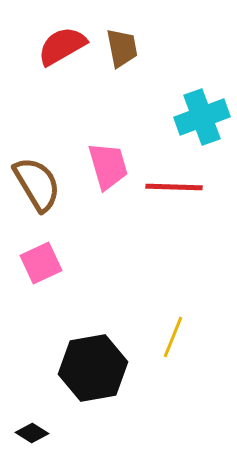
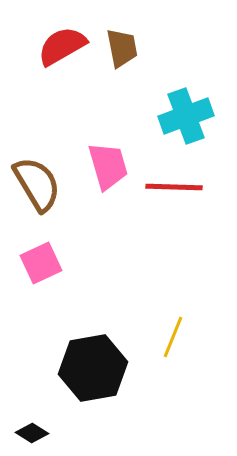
cyan cross: moved 16 px left, 1 px up
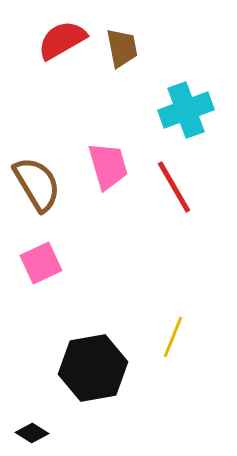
red semicircle: moved 6 px up
cyan cross: moved 6 px up
red line: rotated 58 degrees clockwise
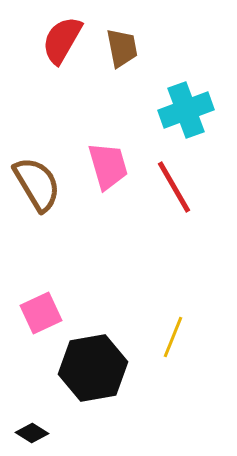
red semicircle: rotated 30 degrees counterclockwise
pink square: moved 50 px down
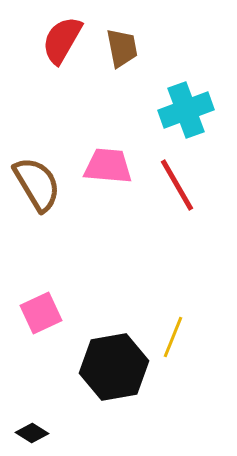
pink trapezoid: rotated 69 degrees counterclockwise
red line: moved 3 px right, 2 px up
black hexagon: moved 21 px right, 1 px up
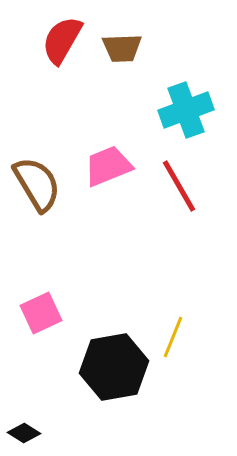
brown trapezoid: rotated 99 degrees clockwise
pink trapezoid: rotated 27 degrees counterclockwise
red line: moved 2 px right, 1 px down
black diamond: moved 8 px left
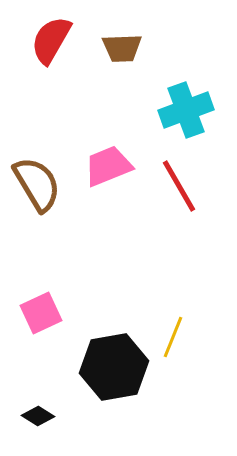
red semicircle: moved 11 px left
black diamond: moved 14 px right, 17 px up
